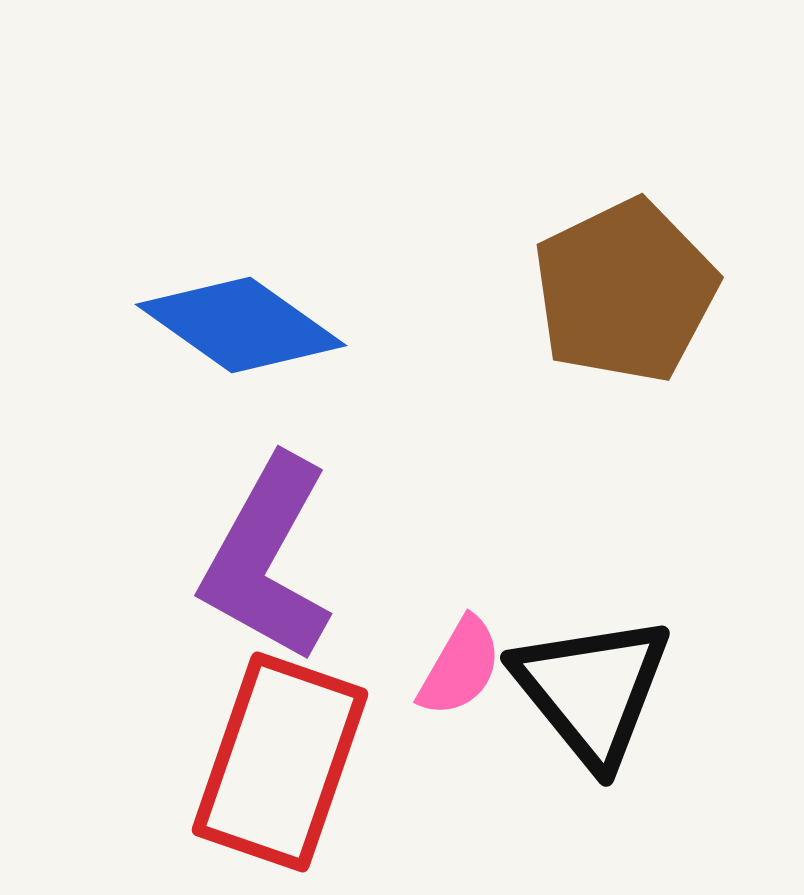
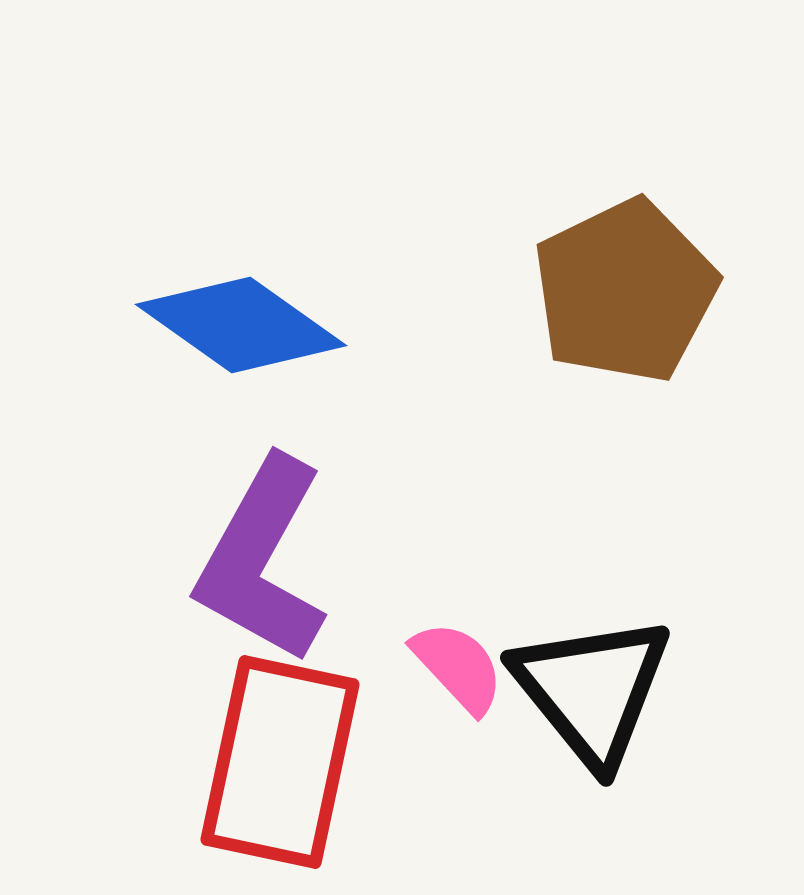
purple L-shape: moved 5 px left, 1 px down
pink semicircle: moved 2 px left; rotated 73 degrees counterclockwise
red rectangle: rotated 7 degrees counterclockwise
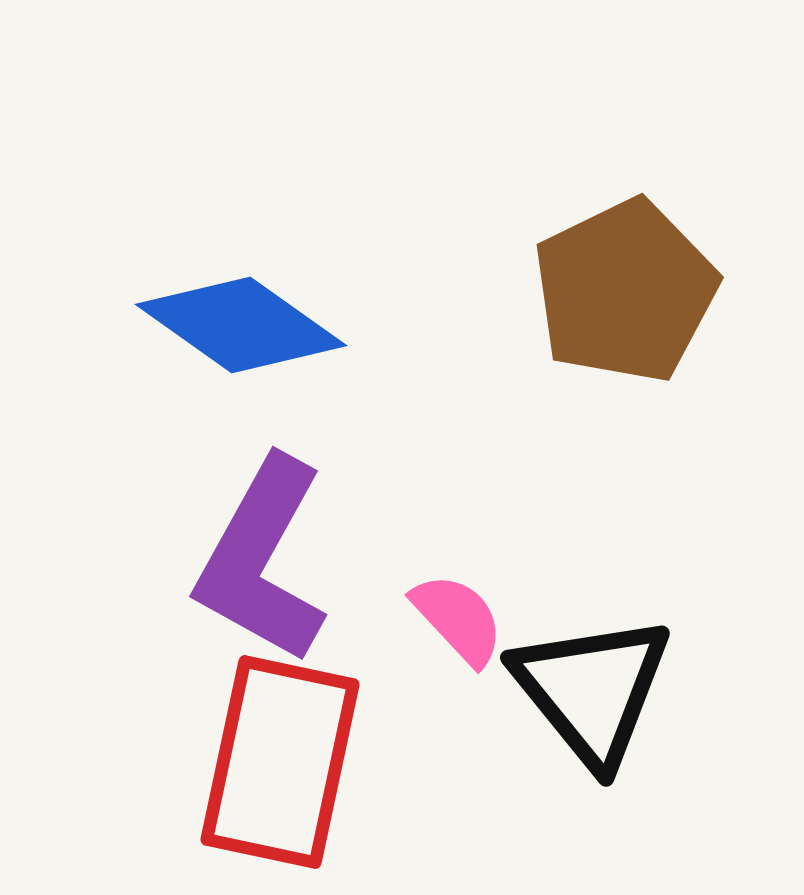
pink semicircle: moved 48 px up
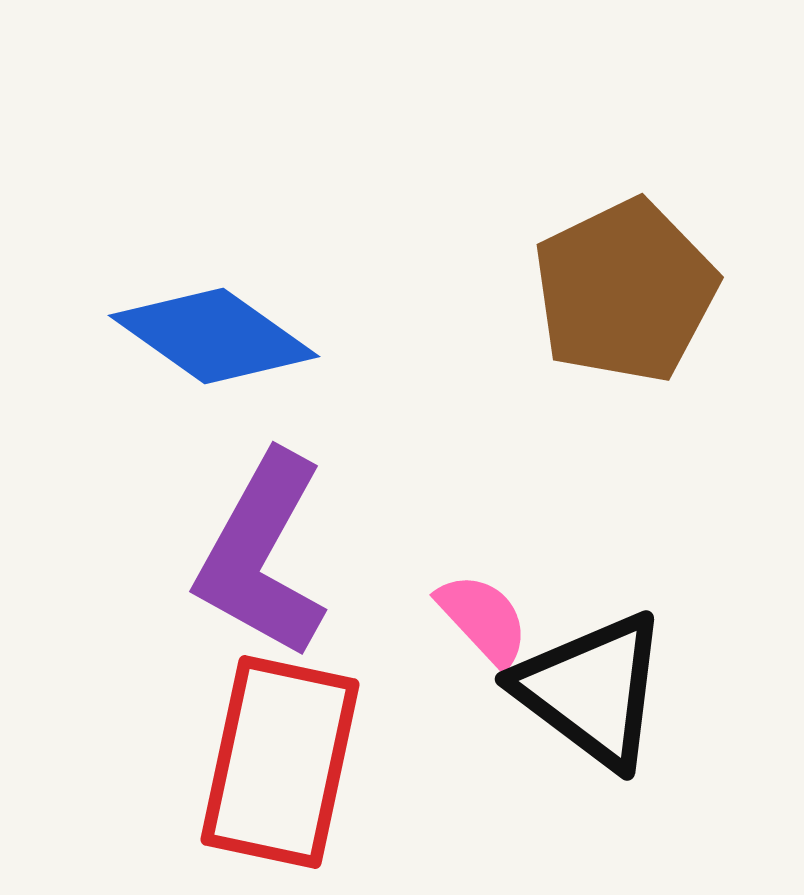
blue diamond: moved 27 px left, 11 px down
purple L-shape: moved 5 px up
pink semicircle: moved 25 px right
black triangle: rotated 14 degrees counterclockwise
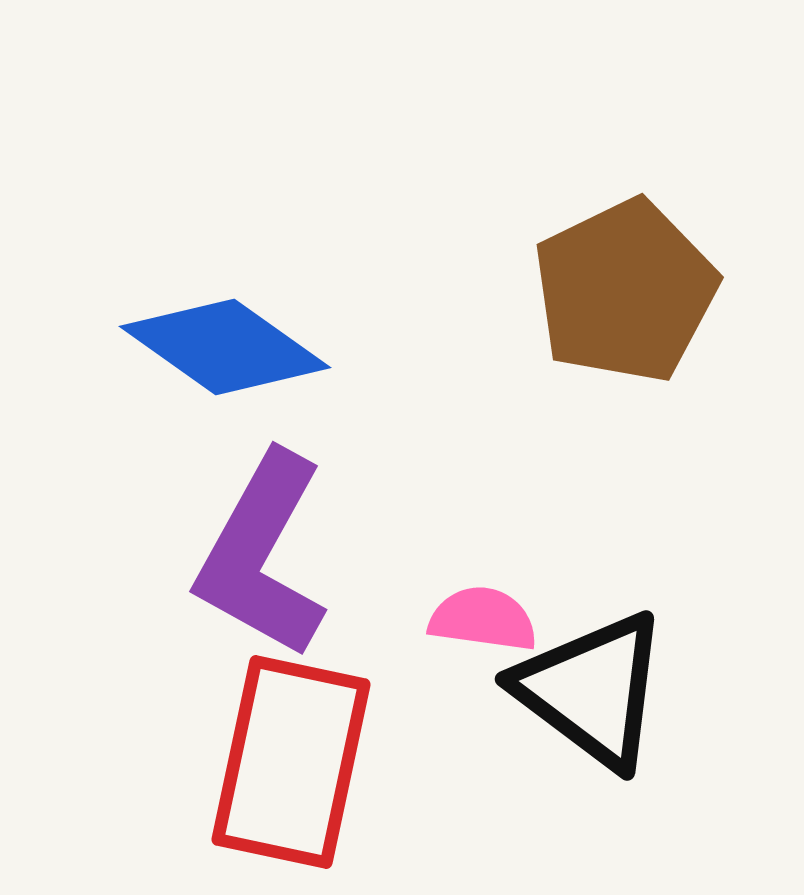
blue diamond: moved 11 px right, 11 px down
pink semicircle: rotated 39 degrees counterclockwise
red rectangle: moved 11 px right
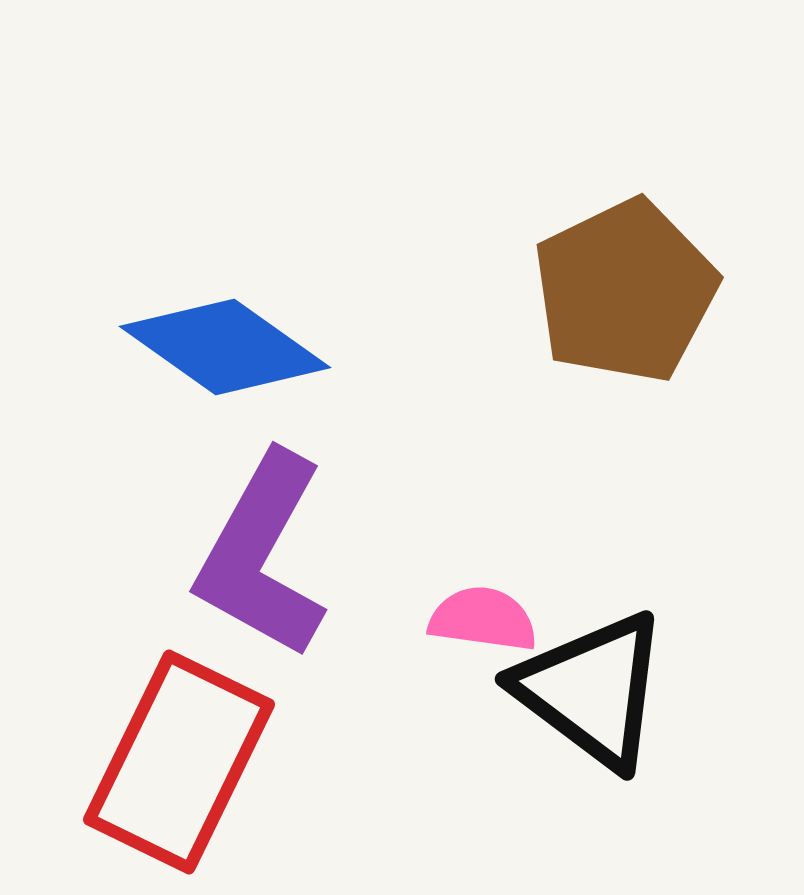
red rectangle: moved 112 px left; rotated 14 degrees clockwise
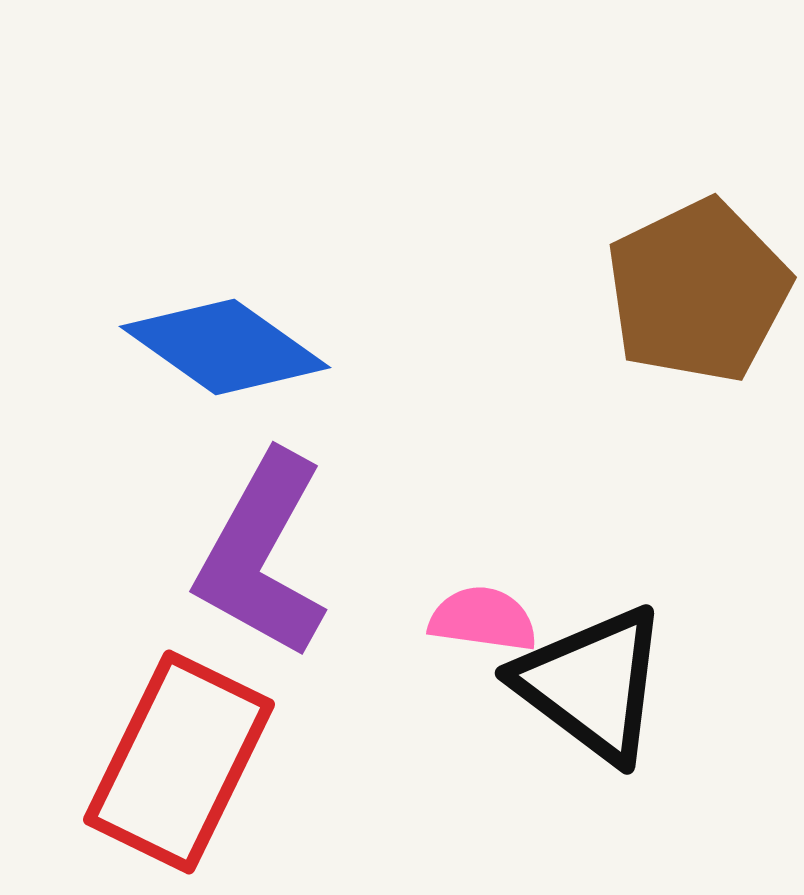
brown pentagon: moved 73 px right
black triangle: moved 6 px up
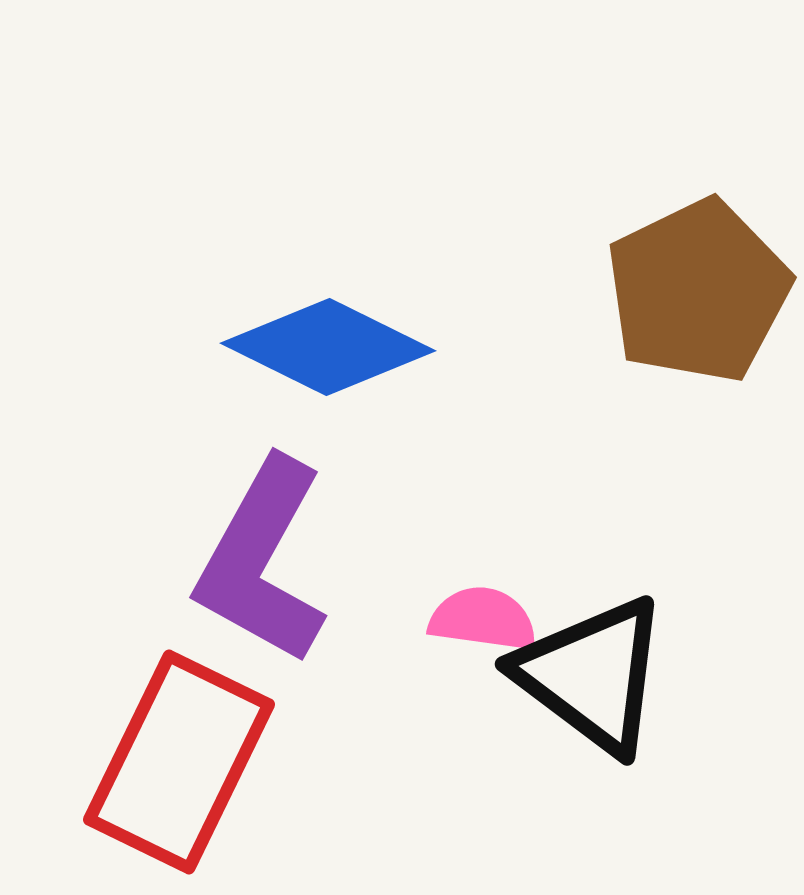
blue diamond: moved 103 px right; rotated 9 degrees counterclockwise
purple L-shape: moved 6 px down
black triangle: moved 9 px up
